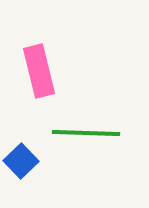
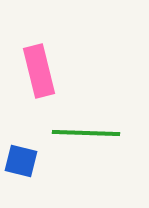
blue square: rotated 32 degrees counterclockwise
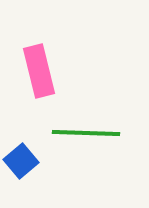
blue square: rotated 36 degrees clockwise
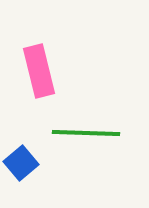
blue square: moved 2 px down
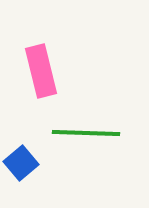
pink rectangle: moved 2 px right
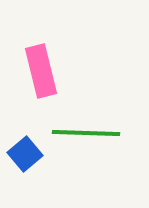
blue square: moved 4 px right, 9 px up
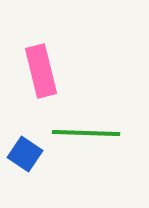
blue square: rotated 16 degrees counterclockwise
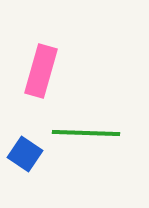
pink rectangle: rotated 30 degrees clockwise
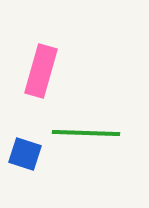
blue square: rotated 16 degrees counterclockwise
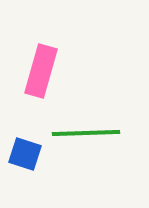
green line: rotated 4 degrees counterclockwise
